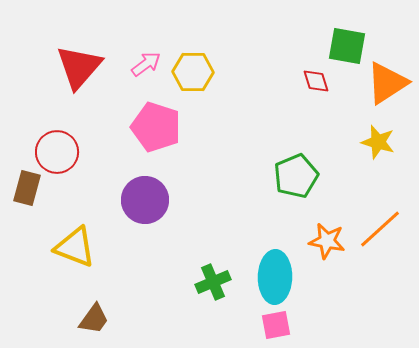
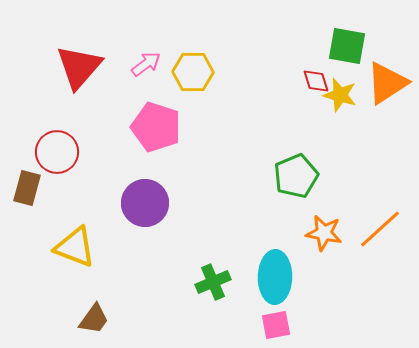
yellow star: moved 38 px left, 47 px up
purple circle: moved 3 px down
orange star: moved 3 px left, 8 px up
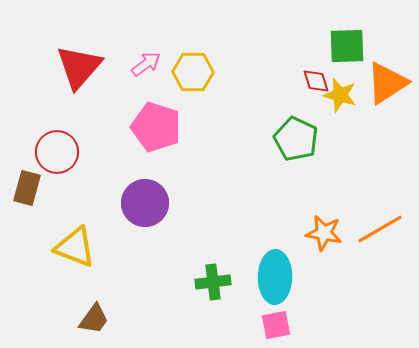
green square: rotated 12 degrees counterclockwise
green pentagon: moved 37 px up; rotated 24 degrees counterclockwise
orange line: rotated 12 degrees clockwise
green cross: rotated 16 degrees clockwise
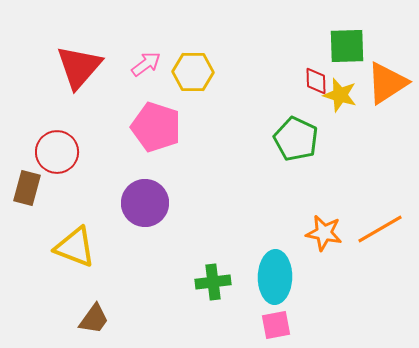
red diamond: rotated 16 degrees clockwise
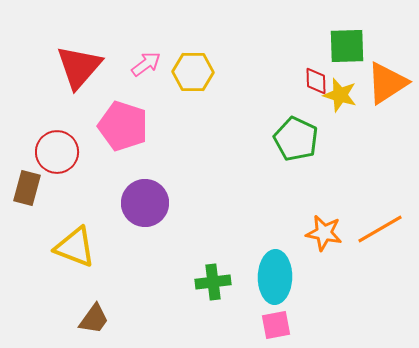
pink pentagon: moved 33 px left, 1 px up
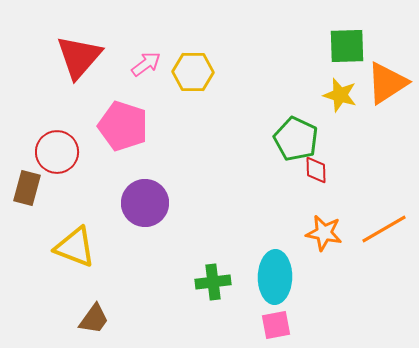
red triangle: moved 10 px up
red diamond: moved 89 px down
orange line: moved 4 px right
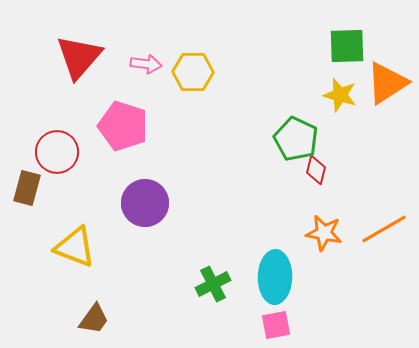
pink arrow: rotated 44 degrees clockwise
red diamond: rotated 16 degrees clockwise
green cross: moved 2 px down; rotated 20 degrees counterclockwise
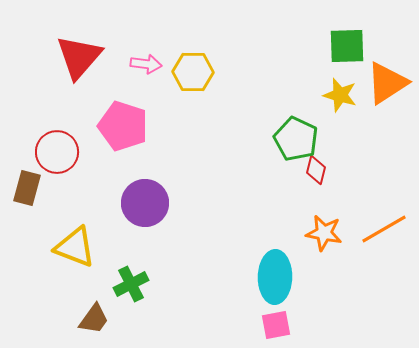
green cross: moved 82 px left
